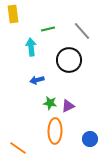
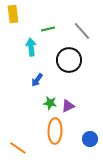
blue arrow: rotated 40 degrees counterclockwise
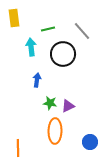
yellow rectangle: moved 1 px right, 4 px down
black circle: moved 6 px left, 6 px up
blue arrow: rotated 152 degrees clockwise
blue circle: moved 3 px down
orange line: rotated 54 degrees clockwise
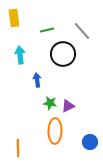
green line: moved 1 px left, 1 px down
cyan arrow: moved 11 px left, 8 px down
blue arrow: rotated 16 degrees counterclockwise
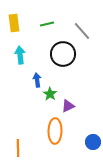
yellow rectangle: moved 5 px down
green line: moved 6 px up
green star: moved 9 px up; rotated 24 degrees clockwise
blue circle: moved 3 px right
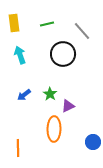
cyan arrow: rotated 12 degrees counterclockwise
blue arrow: moved 13 px left, 15 px down; rotated 120 degrees counterclockwise
orange ellipse: moved 1 px left, 2 px up
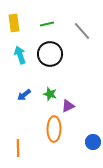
black circle: moved 13 px left
green star: rotated 16 degrees counterclockwise
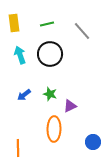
purple triangle: moved 2 px right
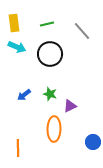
cyan arrow: moved 3 px left, 8 px up; rotated 132 degrees clockwise
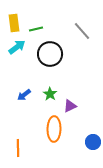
green line: moved 11 px left, 5 px down
cyan arrow: rotated 60 degrees counterclockwise
green star: rotated 16 degrees clockwise
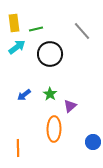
purple triangle: rotated 16 degrees counterclockwise
